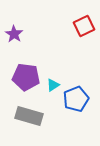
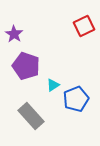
purple pentagon: moved 11 px up; rotated 12 degrees clockwise
gray rectangle: moved 2 px right; rotated 32 degrees clockwise
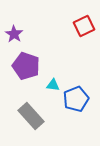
cyan triangle: rotated 40 degrees clockwise
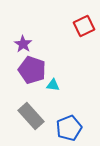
purple star: moved 9 px right, 10 px down
purple pentagon: moved 6 px right, 4 px down
blue pentagon: moved 7 px left, 29 px down
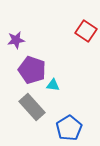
red square: moved 2 px right, 5 px down; rotated 30 degrees counterclockwise
purple star: moved 7 px left, 4 px up; rotated 30 degrees clockwise
gray rectangle: moved 1 px right, 9 px up
blue pentagon: rotated 10 degrees counterclockwise
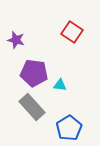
red square: moved 14 px left, 1 px down
purple star: rotated 24 degrees clockwise
purple pentagon: moved 2 px right, 3 px down; rotated 12 degrees counterclockwise
cyan triangle: moved 7 px right
